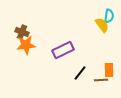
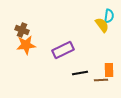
brown cross: moved 2 px up
black line: rotated 42 degrees clockwise
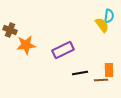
brown cross: moved 12 px left
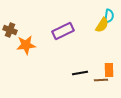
yellow semicircle: rotated 70 degrees clockwise
purple rectangle: moved 19 px up
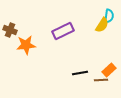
orange rectangle: rotated 48 degrees clockwise
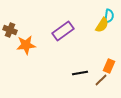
purple rectangle: rotated 10 degrees counterclockwise
orange rectangle: moved 4 px up; rotated 24 degrees counterclockwise
brown line: rotated 40 degrees counterclockwise
